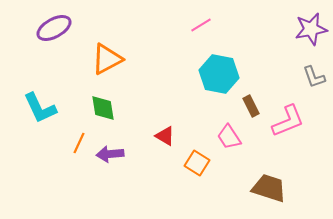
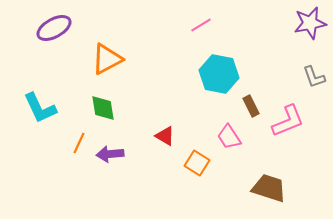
purple star: moved 1 px left, 6 px up
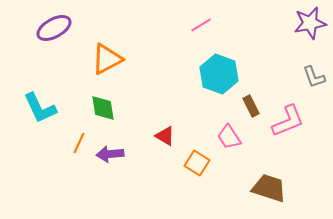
cyan hexagon: rotated 9 degrees clockwise
